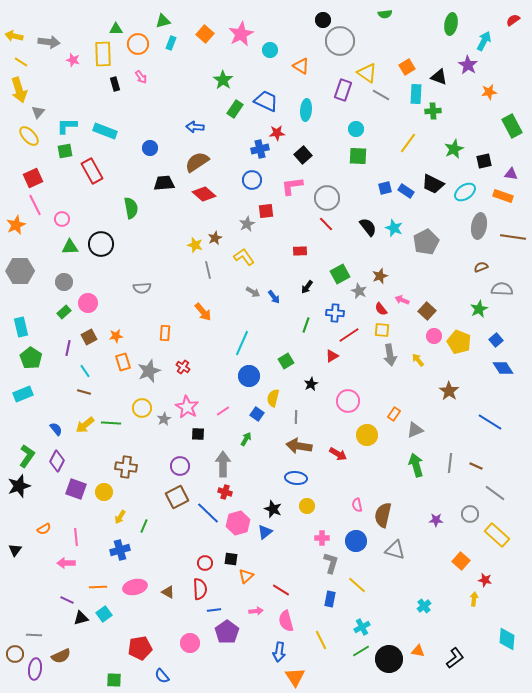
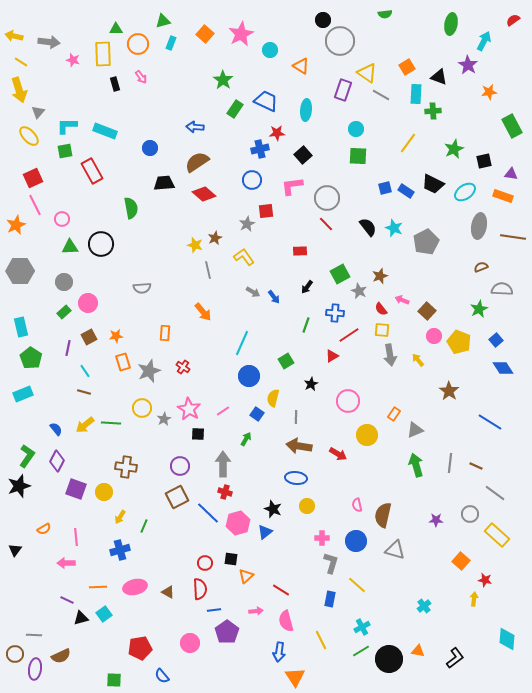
pink star at (187, 407): moved 2 px right, 2 px down
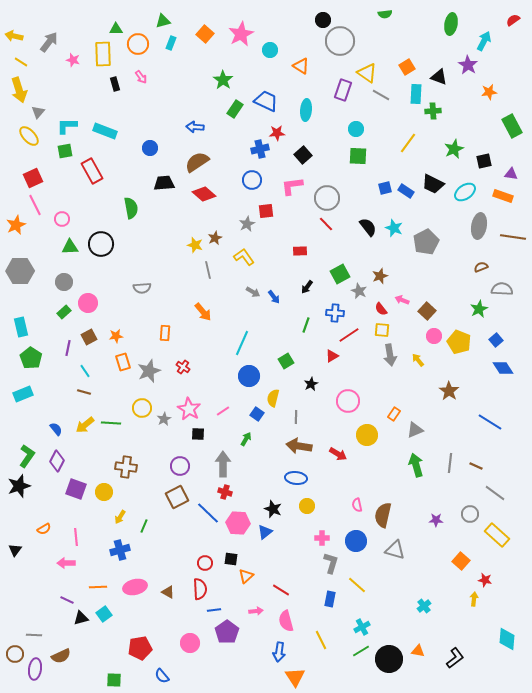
gray arrow at (49, 42): rotated 60 degrees counterclockwise
pink hexagon at (238, 523): rotated 20 degrees clockwise
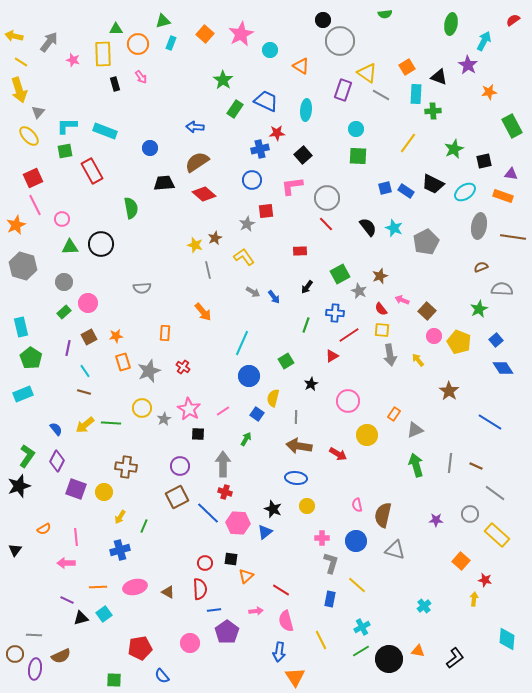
gray hexagon at (20, 271): moved 3 px right, 5 px up; rotated 16 degrees clockwise
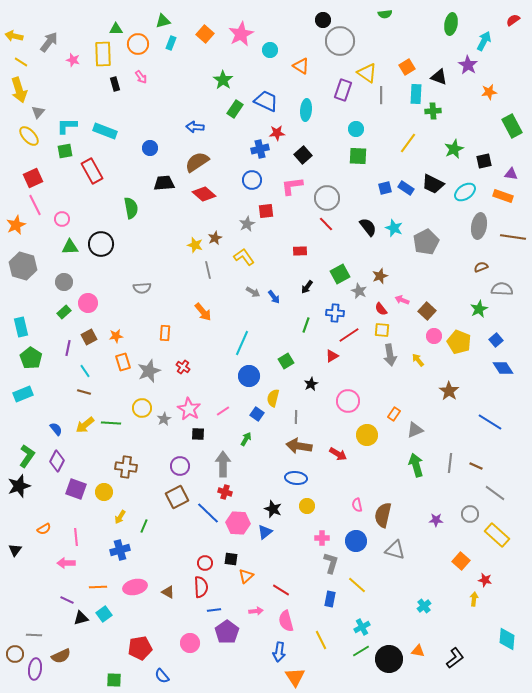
gray line at (381, 95): rotated 60 degrees clockwise
blue rectangle at (406, 191): moved 3 px up
red semicircle at (200, 589): moved 1 px right, 2 px up
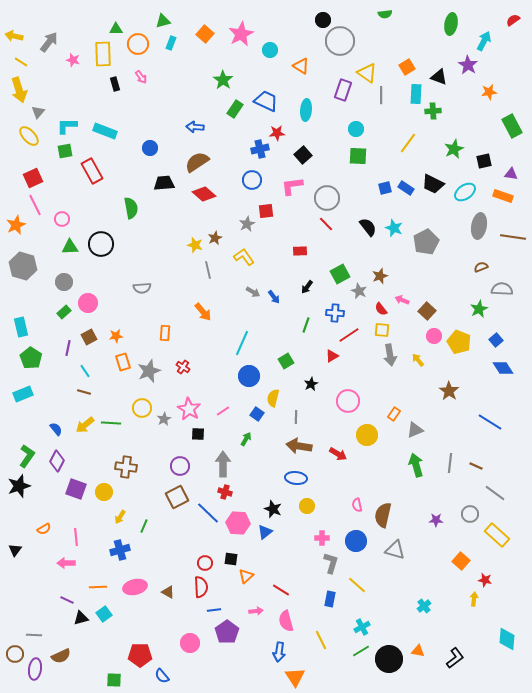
red pentagon at (140, 648): moved 7 px down; rotated 10 degrees clockwise
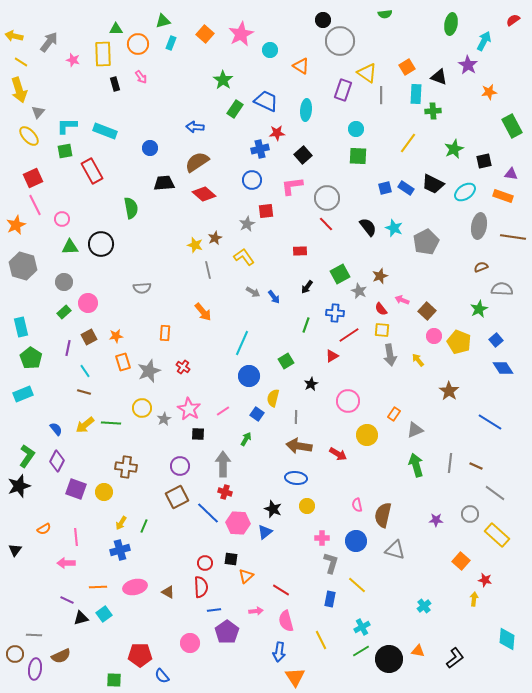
yellow arrow at (120, 517): moved 1 px right, 6 px down
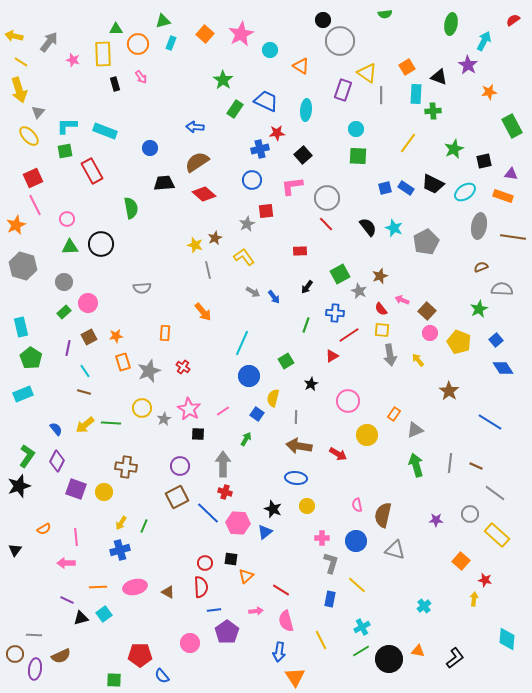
pink circle at (62, 219): moved 5 px right
pink circle at (434, 336): moved 4 px left, 3 px up
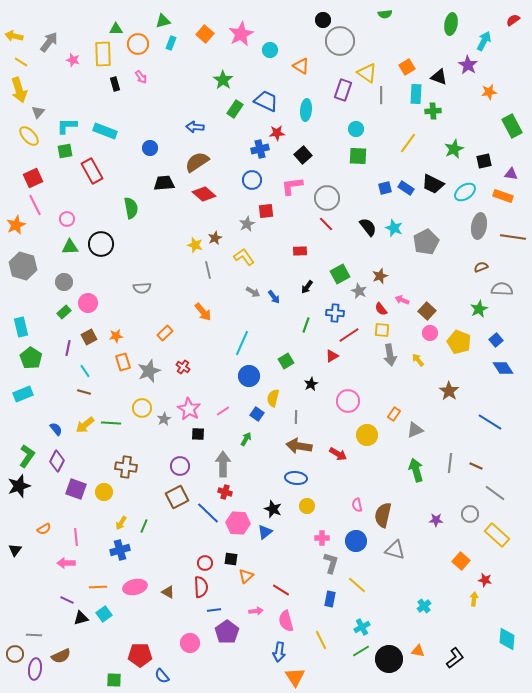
orange rectangle at (165, 333): rotated 42 degrees clockwise
green arrow at (416, 465): moved 5 px down
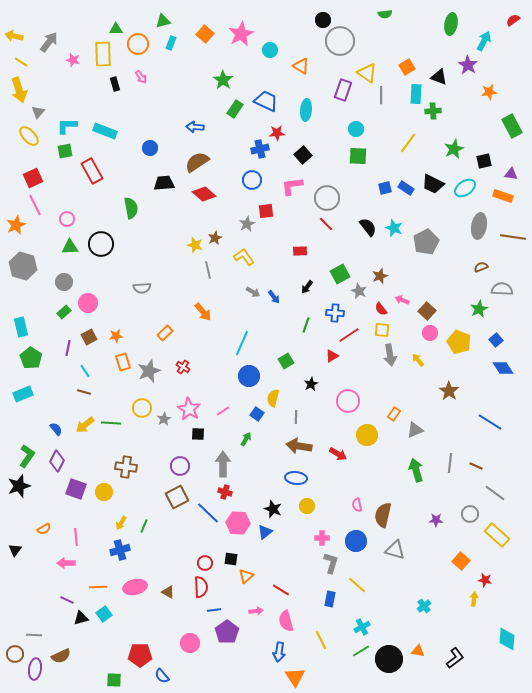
cyan ellipse at (465, 192): moved 4 px up
